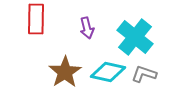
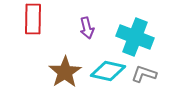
red rectangle: moved 3 px left
cyan cross: rotated 18 degrees counterclockwise
cyan diamond: moved 1 px up
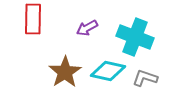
purple arrow: rotated 75 degrees clockwise
gray L-shape: moved 1 px right, 4 px down
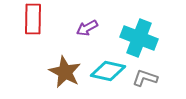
cyan cross: moved 4 px right, 1 px down
brown star: rotated 12 degrees counterclockwise
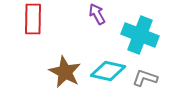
purple arrow: moved 10 px right, 14 px up; rotated 90 degrees clockwise
cyan cross: moved 1 px right, 3 px up
